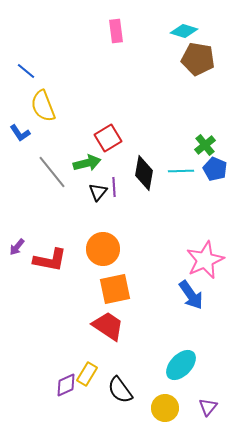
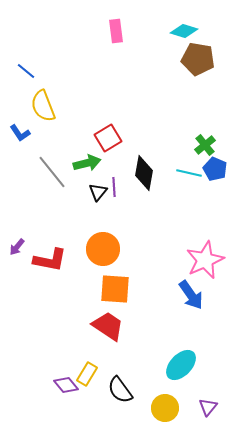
cyan line: moved 8 px right, 2 px down; rotated 15 degrees clockwise
orange square: rotated 16 degrees clockwise
purple diamond: rotated 75 degrees clockwise
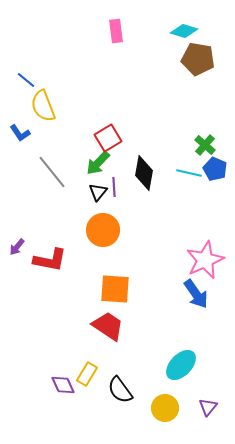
blue line: moved 9 px down
green cross: rotated 10 degrees counterclockwise
green arrow: moved 11 px right; rotated 148 degrees clockwise
orange circle: moved 19 px up
blue arrow: moved 5 px right, 1 px up
purple diamond: moved 3 px left; rotated 15 degrees clockwise
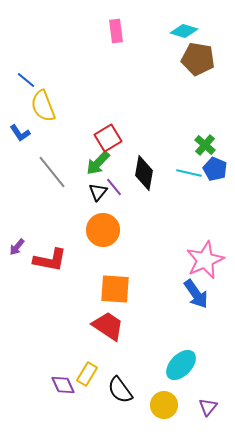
purple line: rotated 36 degrees counterclockwise
yellow circle: moved 1 px left, 3 px up
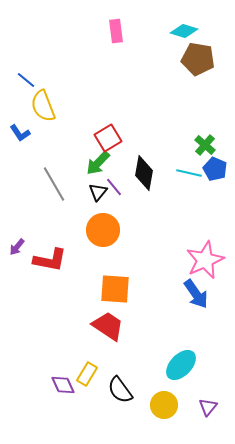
gray line: moved 2 px right, 12 px down; rotated 9 degrees clockwise
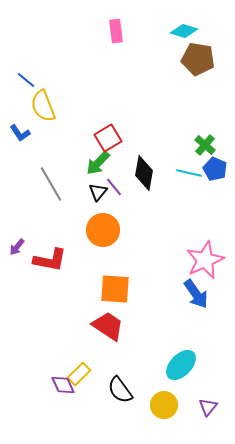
gray line: moved 3 px left
yellow rectangle: moved 8 px left; rotated 15 degrees clockwise
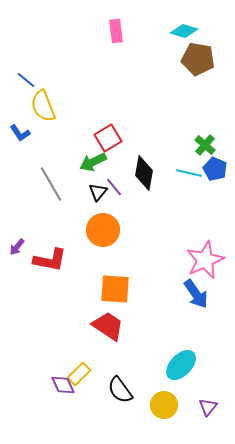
green arrow: moved 5 px left, 1 px up; rotated 20 degrees clockwise
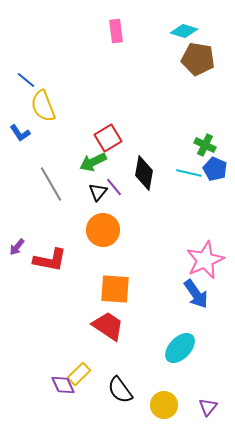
green cross: rotated 15 degrees counterclockwise
cyan ellipse: moved 1 px left, 17 px up
